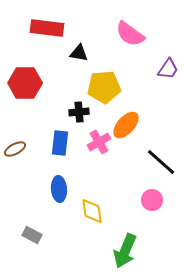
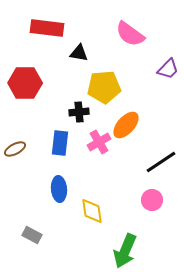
purple trapezoid: rotated 10 degrees clockwise
black line: rotated 76 degrees counterclockwise
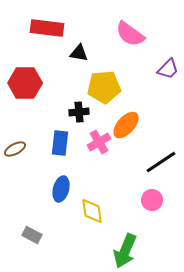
blue ellipse: moved 2 px right; rotated 20 degrees clockwise
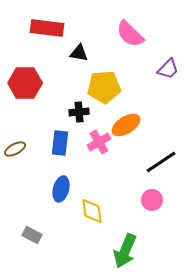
pink semicircle: rotated 8 degrees clockwise
orange ellipse: rotated 16 degrees clockwise
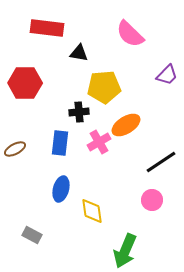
purple trapezoid: moved 1 px left, 6 px down
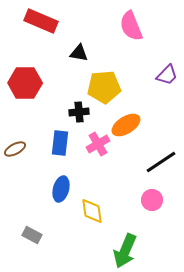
red rectangle: moved 6 px left, 7 px up; rotated 16 degrees clockwise
pink semicircle: moved 1 px right, 8 px up; rotated 24 degrees clockwise
pink cross: moved 1 px left, 2 px down
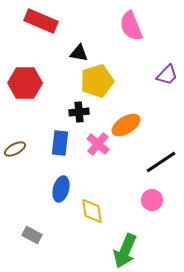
yellow pentagon: moved 7 px left, 6 px up; rotated 12 degrees counterclockwise
pink cross: rotated 20 degrees counterclockwise
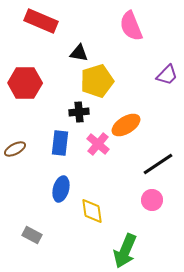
black line: moved 3 px left, 2 px down
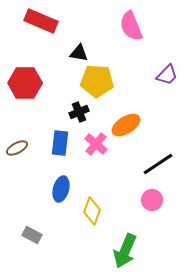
yellow pentagon: rotated 20 degrees clockwise
black cross: rotated 18 degrees counterclockwise
pink cross: moved 2 px left
brown ellipse: moved 2 px right, 1 px up
yellow diamond: rotated 28 degrees clockwise
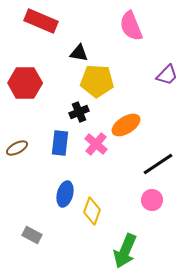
blue ellipse: moved 4 px right, 5 px down
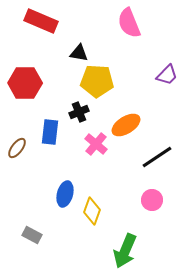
pink semicircle: moved 2 px left, 3 px up
blue rectangle: moved 10 px left, 11 px up
brown ellipse: rotated 25 degrees counterclockwise
black line: moved 1 px left, 7 px up
